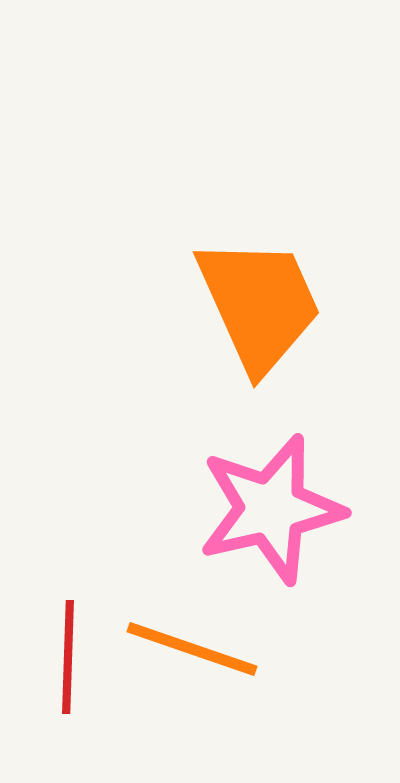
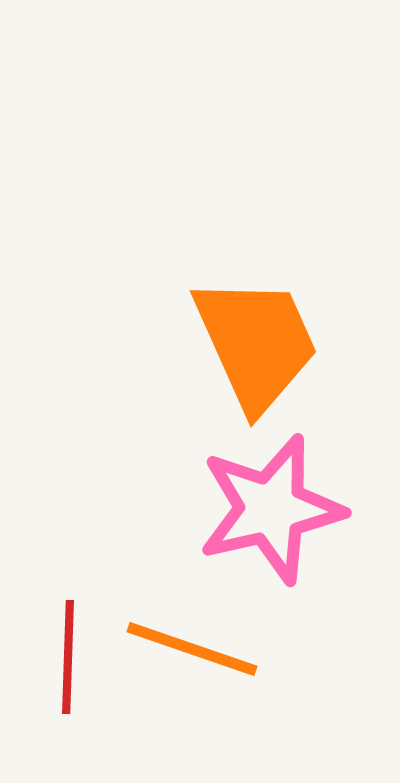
orange trapezoid: moved 3 px left, 39 px down
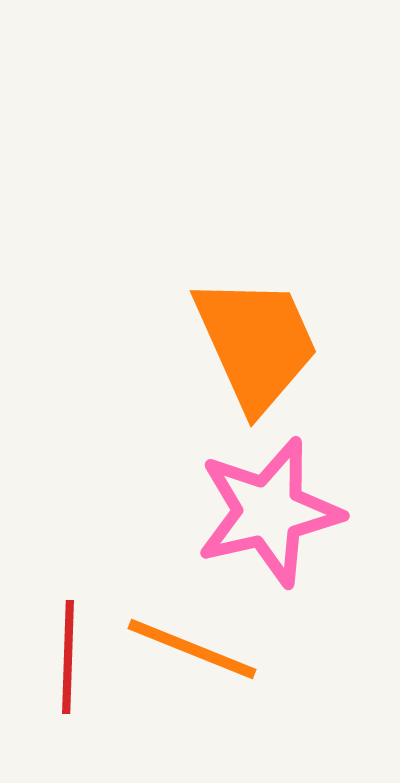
pink star: moved 2 px left, 3 px down
orange line: rotated 3 degrees clockwise
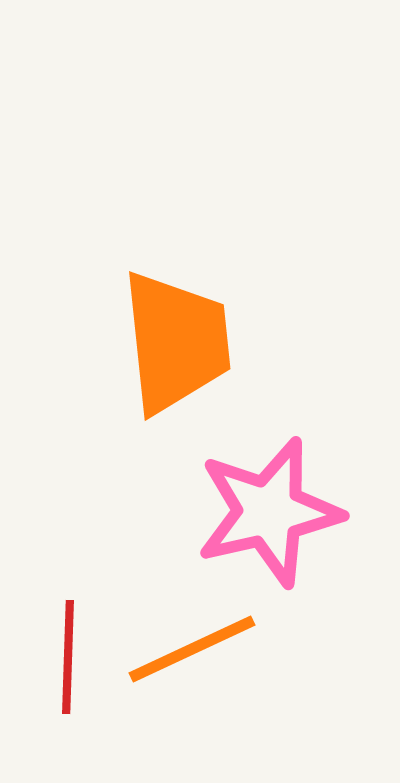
orange trapezoid: moved 80 px left, 1 px up; rotated 18 degrees clockwise
orange line: rotated 47 degrees counterclockwise
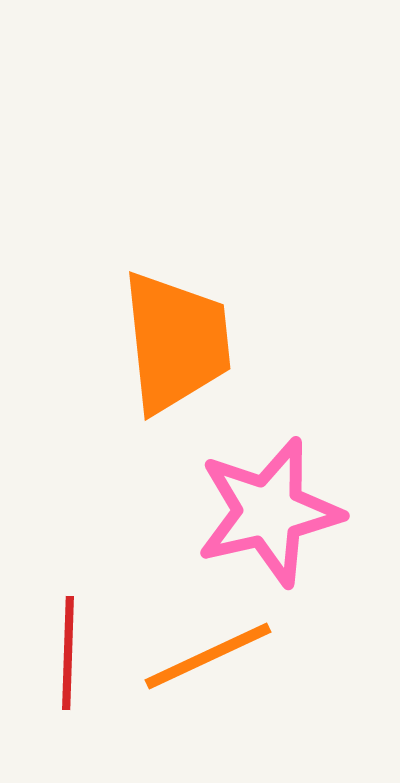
orange line: moved 16 px right, 7 px down
red line: moved 4 px up
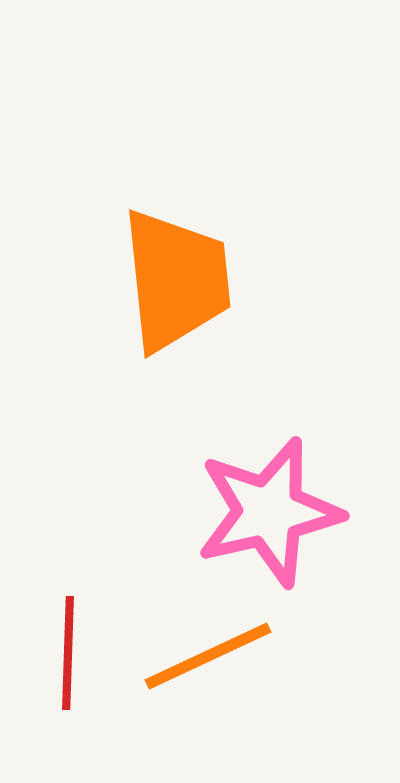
orange trapezoid: moved 62 px up
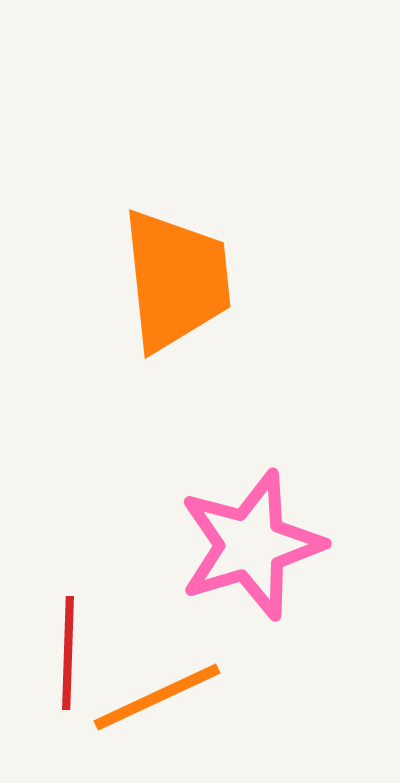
pink star: moved 18 px left, 33 px down; rotated 4 degrees counterclockwise
orange line: moved 51 px left, 41 px down
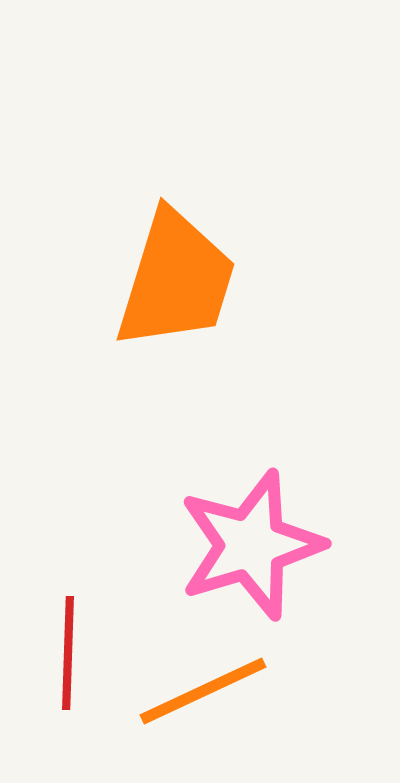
orange trapezoid: rotated 23 degrees clockwise
orange line: moved 46 px right, 6 px up
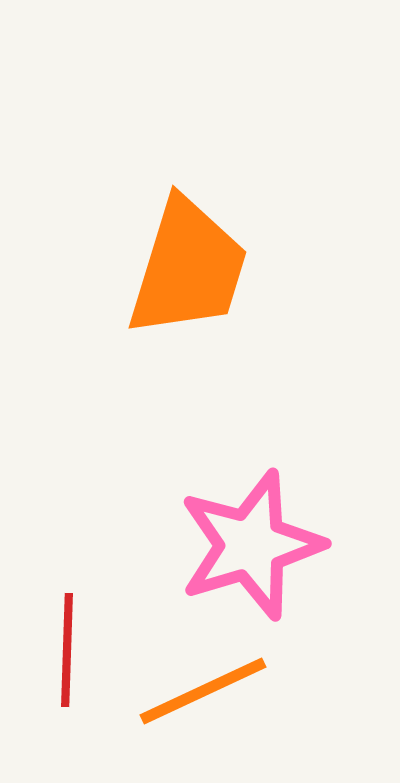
orange trapezoid: moved 12 px right, 12 px up
red line: moved 1 px left, 3 px up
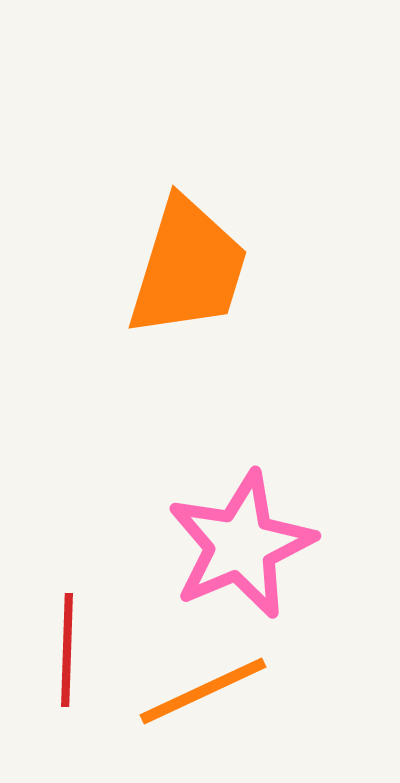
pink star: moved 10 px left; rotated 6 degrees counterclockwise
